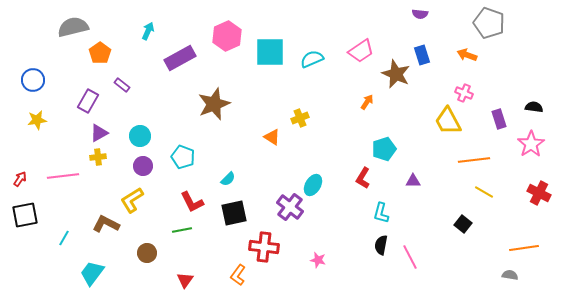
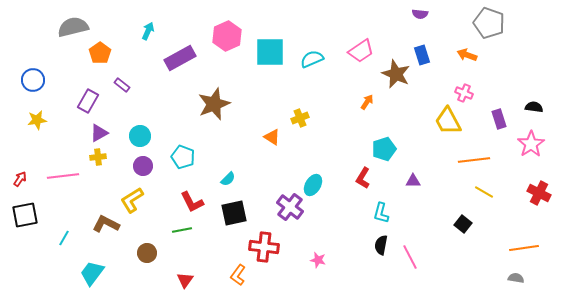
gray semicircle at (510, 275): moved 6 px right, 3 px down
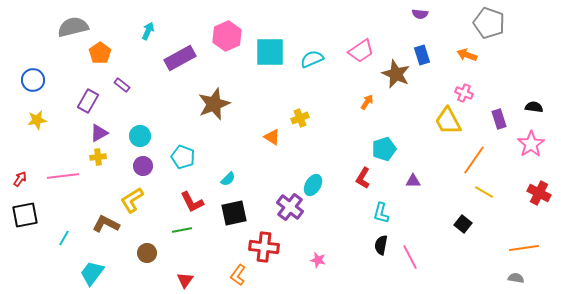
orange line at (474, 160): rotated 48 degrees counterclockwise
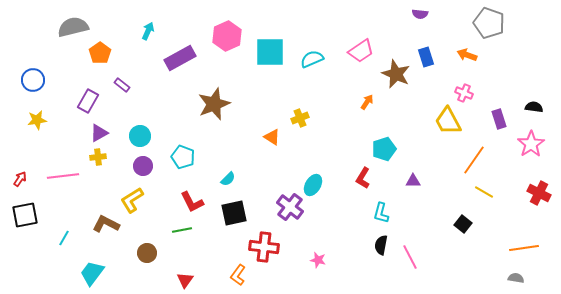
blue rectangle at (422, 55): moved 4 px right, 2 px down
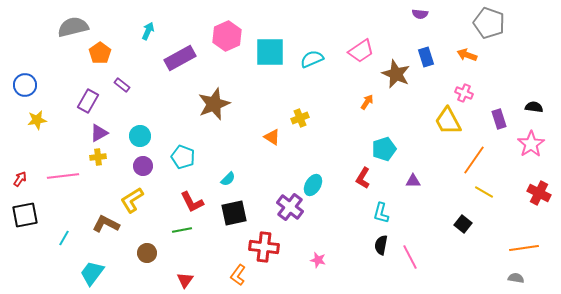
blue circle at (33, 80): moved 8 px left, 5 px down
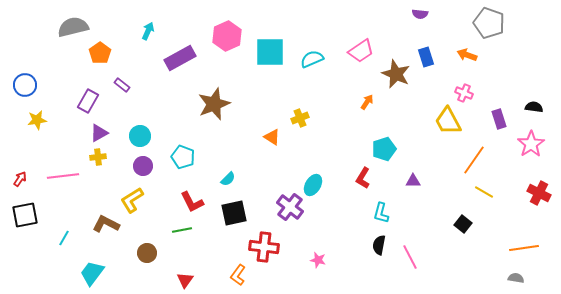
black semicircle at (381, 245): moved 2 px left
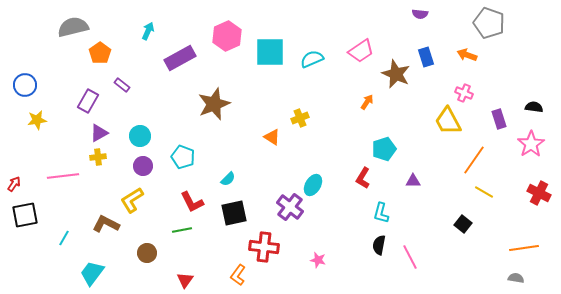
red arrow at (20, 179): moved 6 px left, 5 px down
